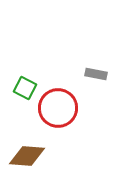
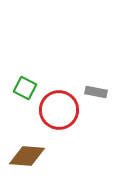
gray rectangle: moved 18 px down
red circle: moved 1 px right, 2 px down
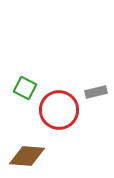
gray rectangle: rotated 25 degrees counterclockwise
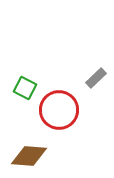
gray rectangle: moved 14 px up; rotated 30 degrees counterclockwise
brown diamond: moved 2 px right
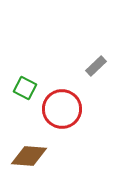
gray rectangle: moved 12 px up
red circle: moved 3 px right, 1 px up
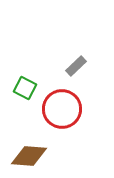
gray rectangle: moved 20 px left
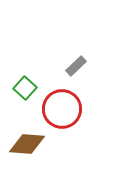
green square: rotated 15 degrees clockwise
brown diamond: moved 2 px left, 12 px up
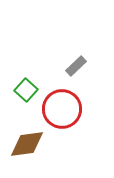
green square: moved 1 px right, 2 px down
brown diamond: rotated 12 degrees counterclockwise
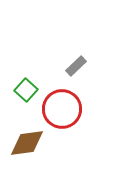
brown diamond: moved 1 px up
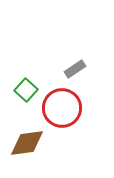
gray rectangle: moved 1 px left, 3 px down; rotated 10 degrees clockwise
red circle: moved 1 px up
